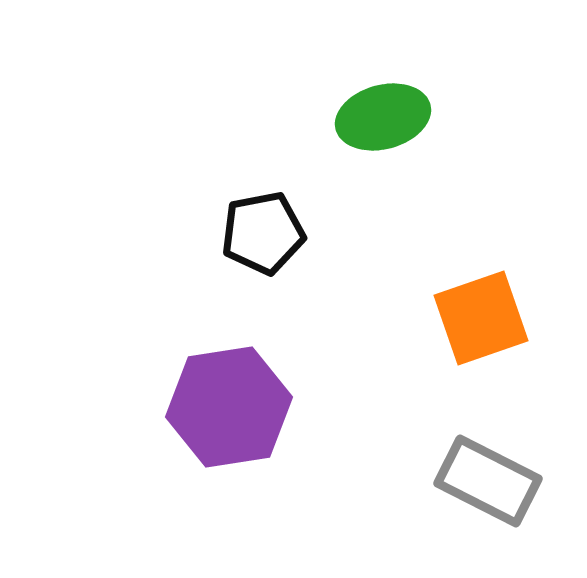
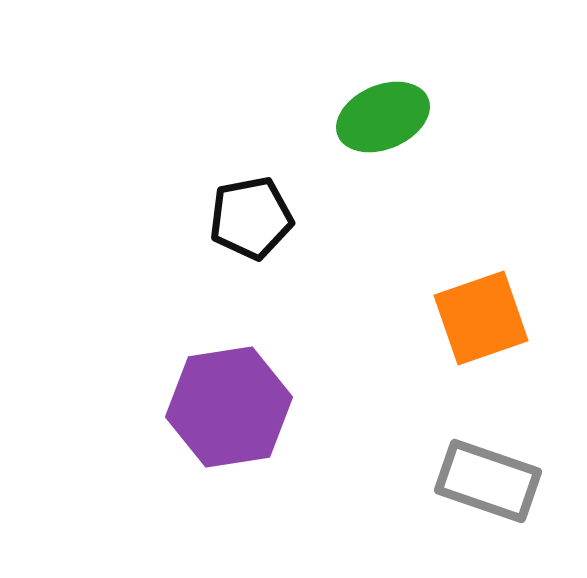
green ellipse: rotated 8 degrees counterclockwise
black pentagon: moved 12 px left, 15 px up
gray rectangle: rotated 8 degrees counterclockwise
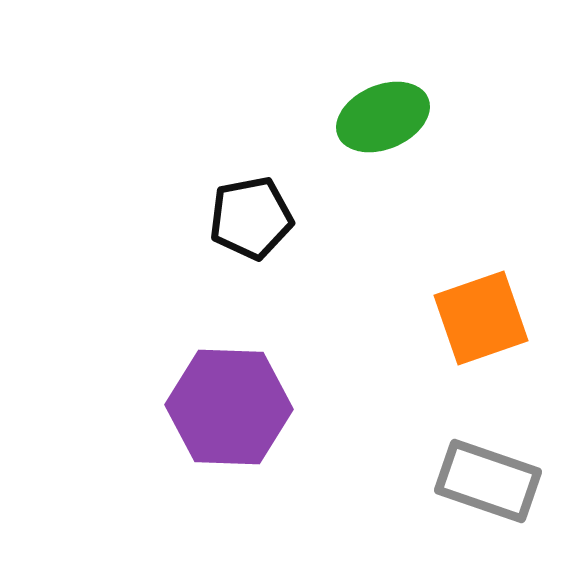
purple hexagon: rotated 11 degrees clockwise
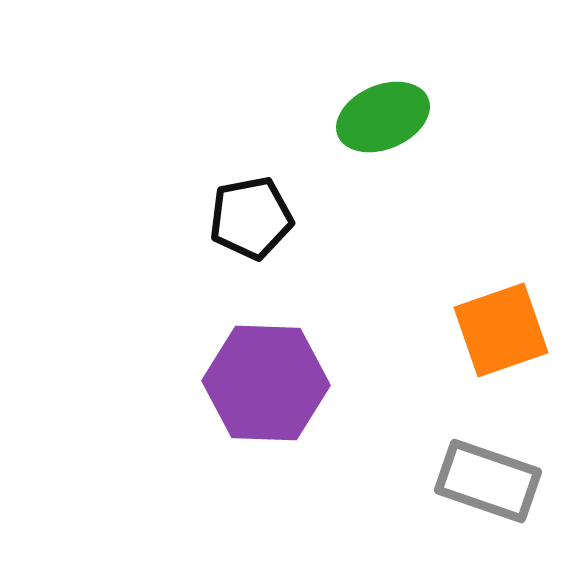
orange square: moved 20 px right, 12 px down
purple hexagon: moved 37 px right, 24 px up
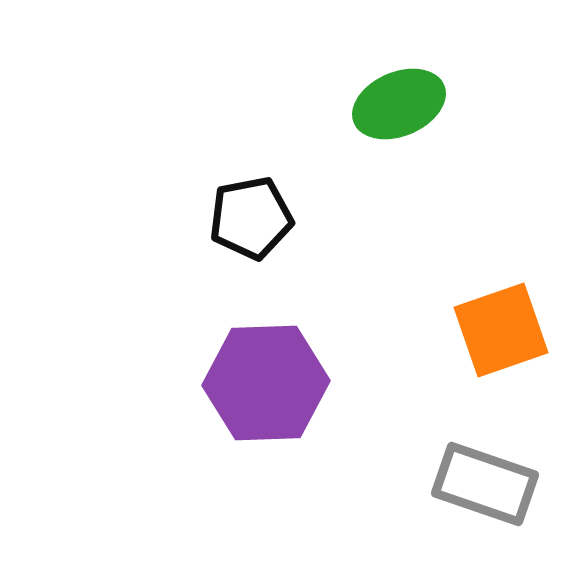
green ellipse: moved 16 px right, 13 px up
purple hexagon: rotated 4 degrees counterclockwise
gray rectangle: moved 3 px left, 3 px down
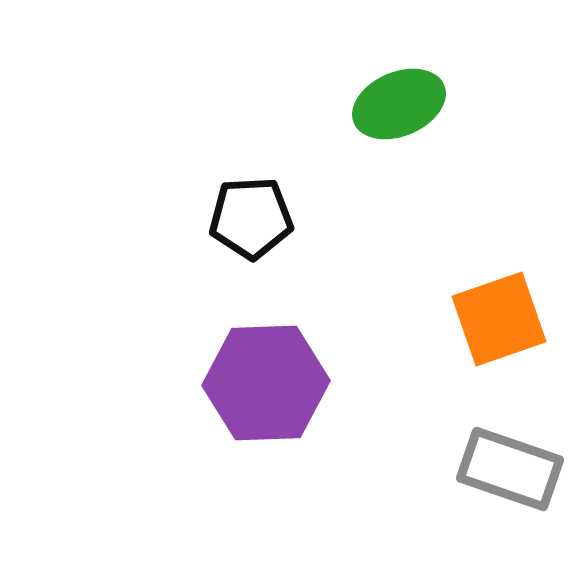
black pentagon: rotated 8 degrees clockwise
orange square: moved 2 px left, 11 px up
gray rectangle: moved 25 px right, 15 px up
